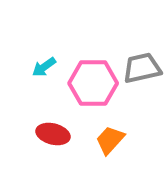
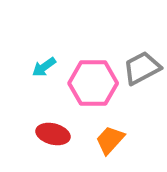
gray trapezoid: rotated 15 degrees counterclockwise
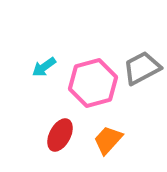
pink hexagon: rotated 15 degrees counterclockwise
red ellipse: moved 7 px right, 1 px down; rotated 76 degrees counterclockwise
orange trapezoid: moved 2 px left
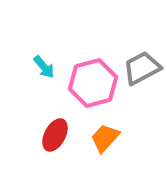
cyan arrow: rotated 95 degrees counterclockwise
red ellipse: moved 5 px left
orange trapezoid: moved 3 px left, 2 px up
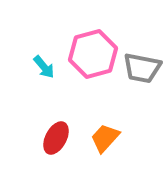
gray trapezoid: rotated 141 degrees counterclockwise
pink hexagon: moved 29 px up
red ellipse: moved 1 px right, 3 px down
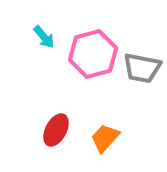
cyan arrow: moved 30 px up
red ellipse: moved 8 px up
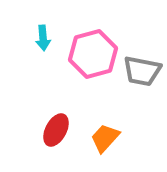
cyan arrow: moved 1 px left, 1 px down; rotated 35 degrees clockwise
gray trapezoid: moved 3 px down
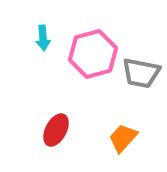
gray trapezoid: moved 1 px left, 2 px down
orange trapezoid: moved 18 px right
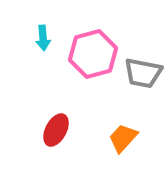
gray trapezoid: moved 2 px right
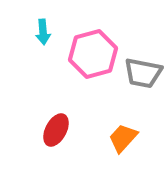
cyan arrow: moved 6 px up
